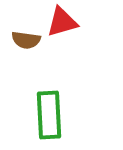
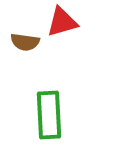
brown semicircle: moved 1 px left, 2 px down
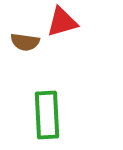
green rectangle: moved 2 px left
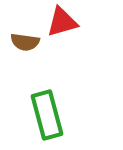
green rectangle: rotated 12 degrees counterclockwise
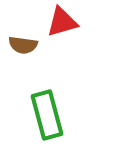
brown semicircle: moved 2 px left, 3 px down
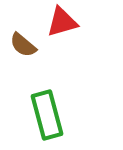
brown semicircle: rotated 32 degrees clockwise
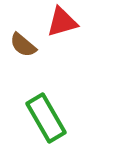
green rectangle: moved 1 px left, 3 px down; rotated 15 degrees counterclockwise
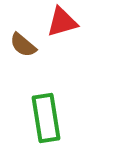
green rectangle: rotated 21 degrees clockwise
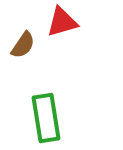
brown semicircle: rotated 96 degrees counterclockwise
